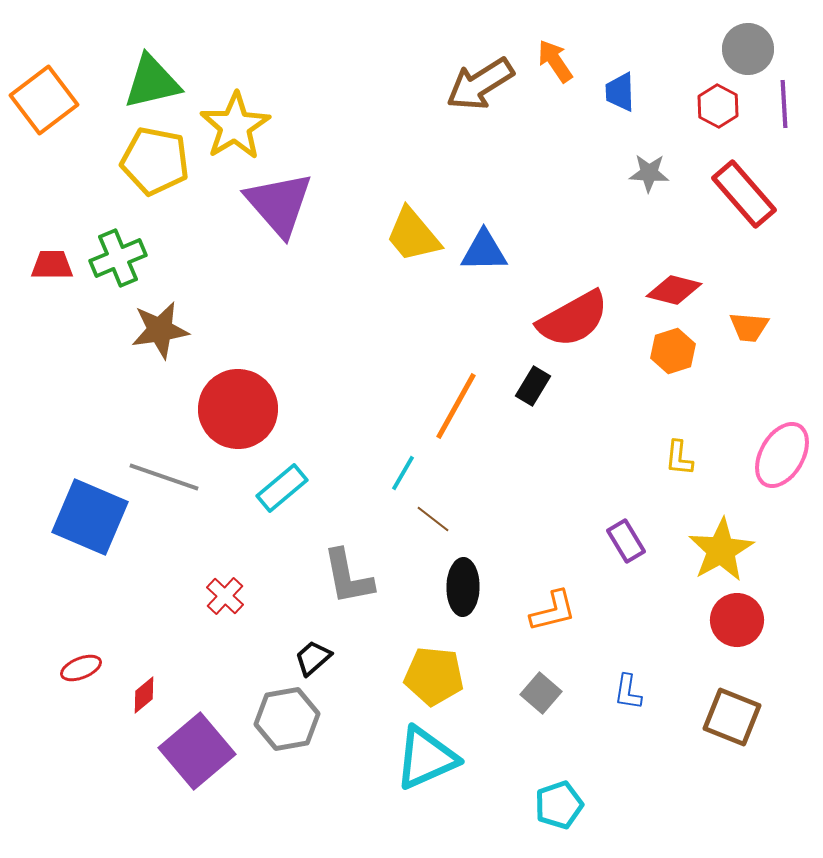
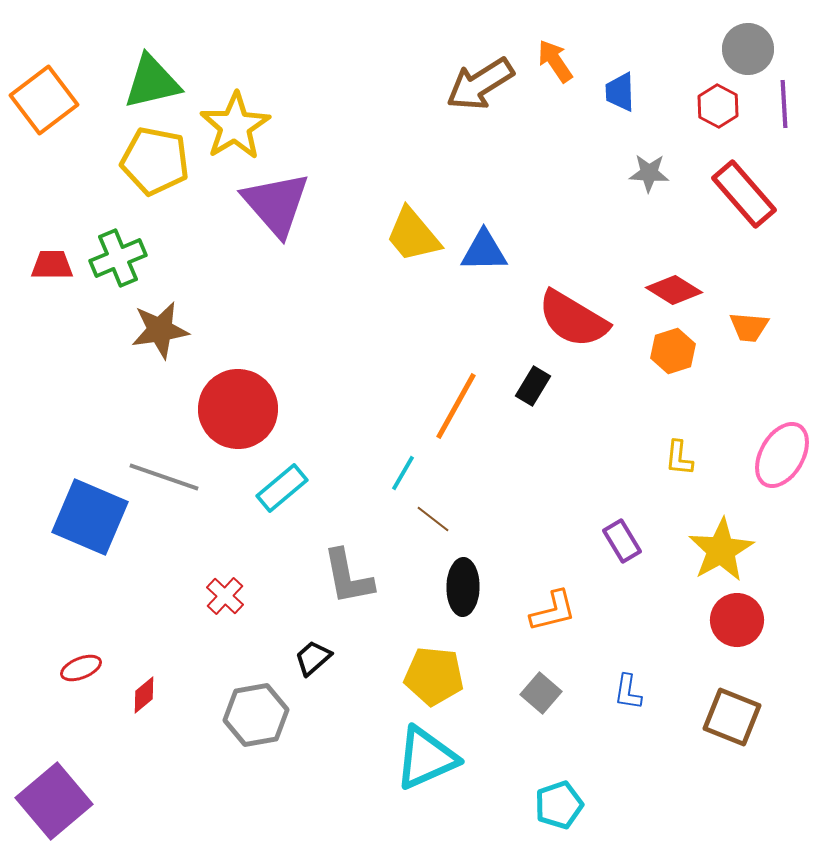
purple triangle at (279, 204): moved 3 px left
red diamond at (674, 290): rotated 18 degrees clockwise
red semicircle at (573, 319): rotated 60 degrees clockwise
purple rectangle at (626, 541): moved 4 px left
gray hexagon at (287, 719): moved 31 px left, 4 px up
purple square at (197, 751): moved 143 px left, 50 px down
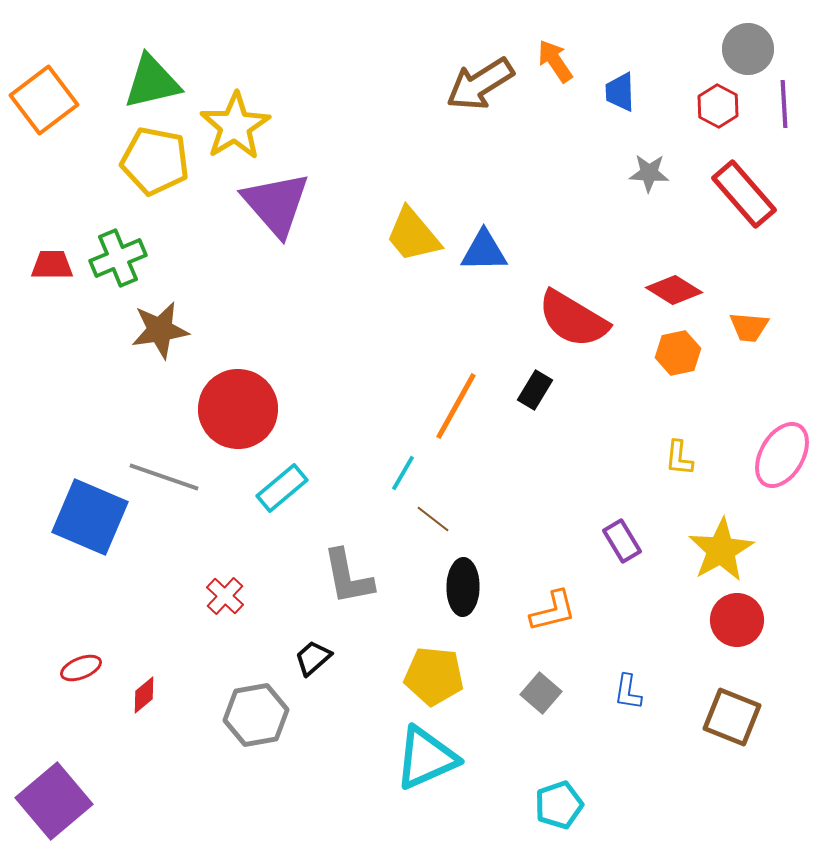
orange hexagon at (673, 351): moved 5 px right, 2 px down; rotated 6 degrees clockwise
black rectangle at (533, 386): moved 2 px right, 4 px down
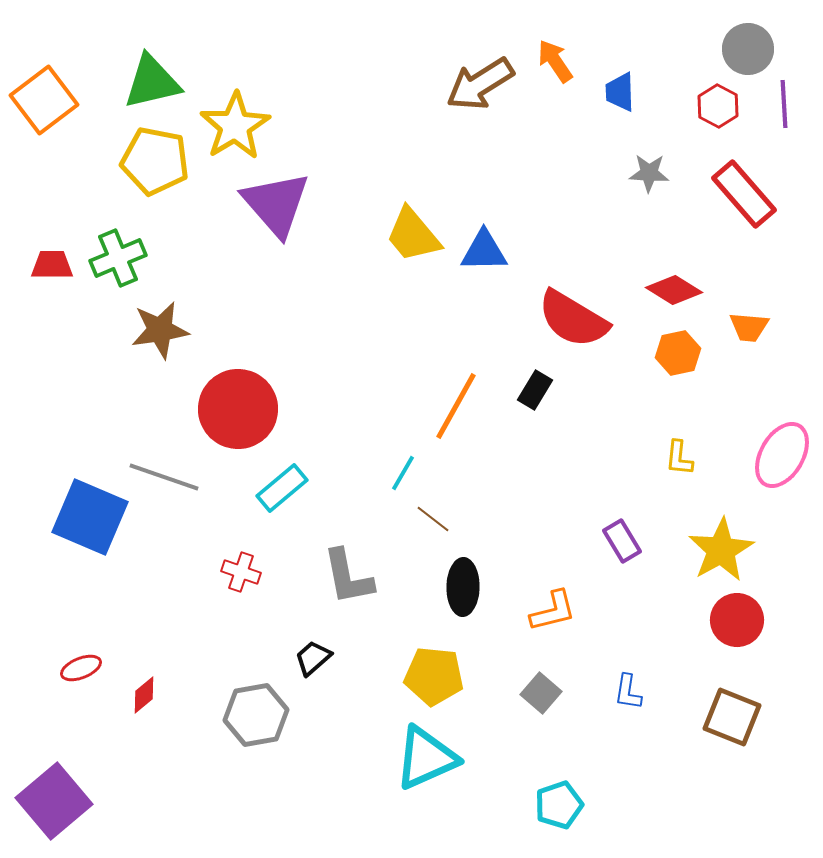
red cross at (225, 596): moved 16 px right, 24 px up; rotated 24 degrees counterclockwise
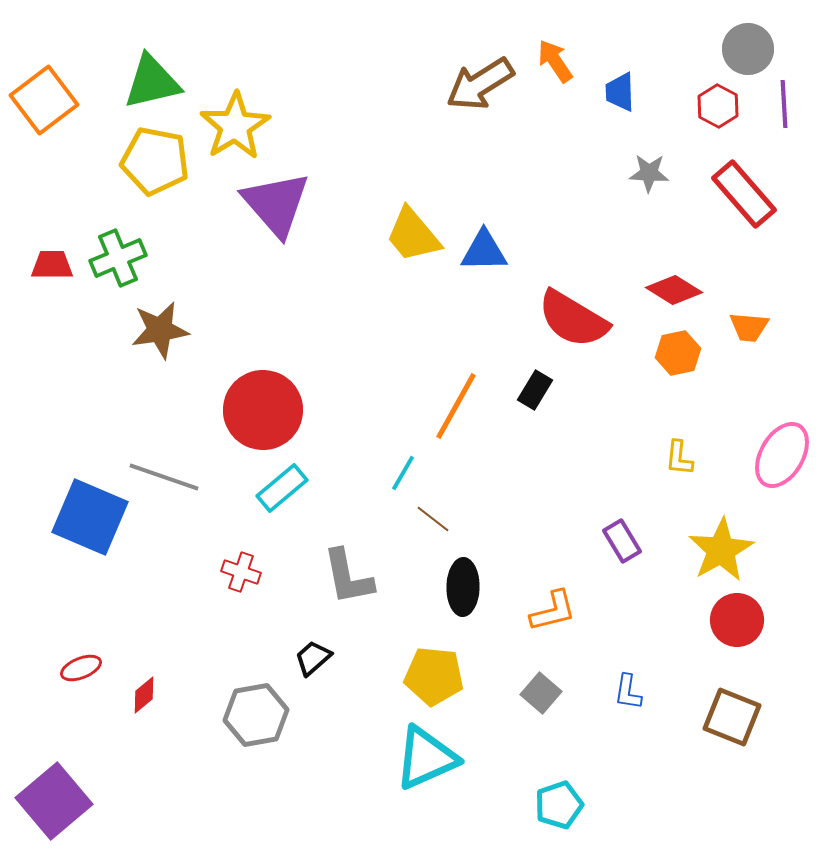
red circle at (238, 409): moved 25 px right, 1 px down
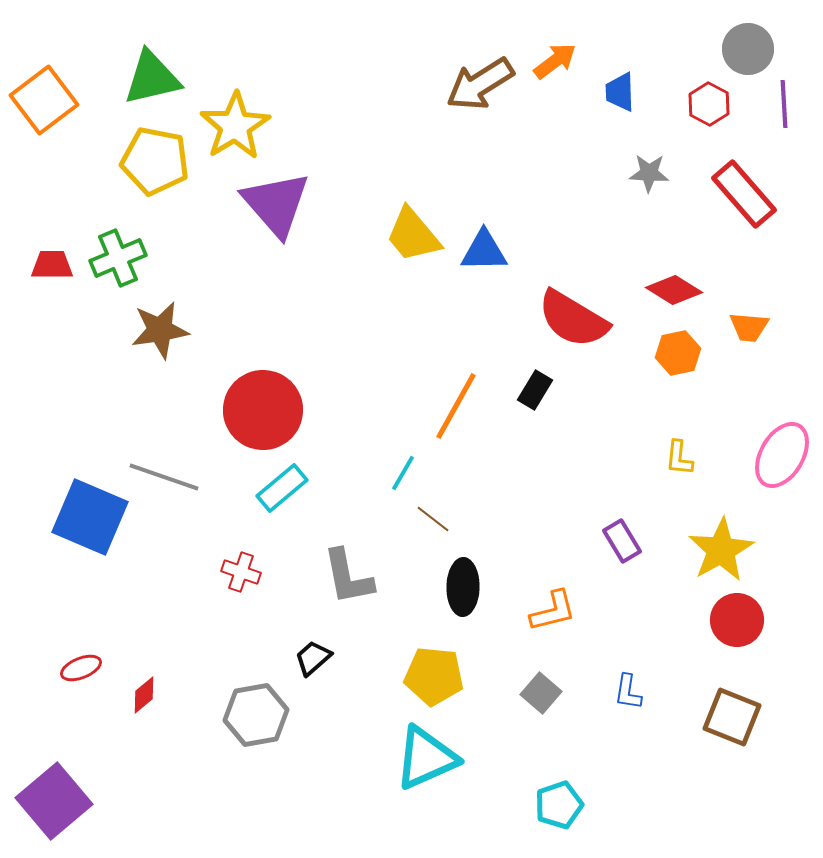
orange arrow at (555, 61): rotated 87 degrees clockwise
green triangle at (152, 82): moved 4 px up
red hexagon at (718, 106): moved 9 px left, 2 px up
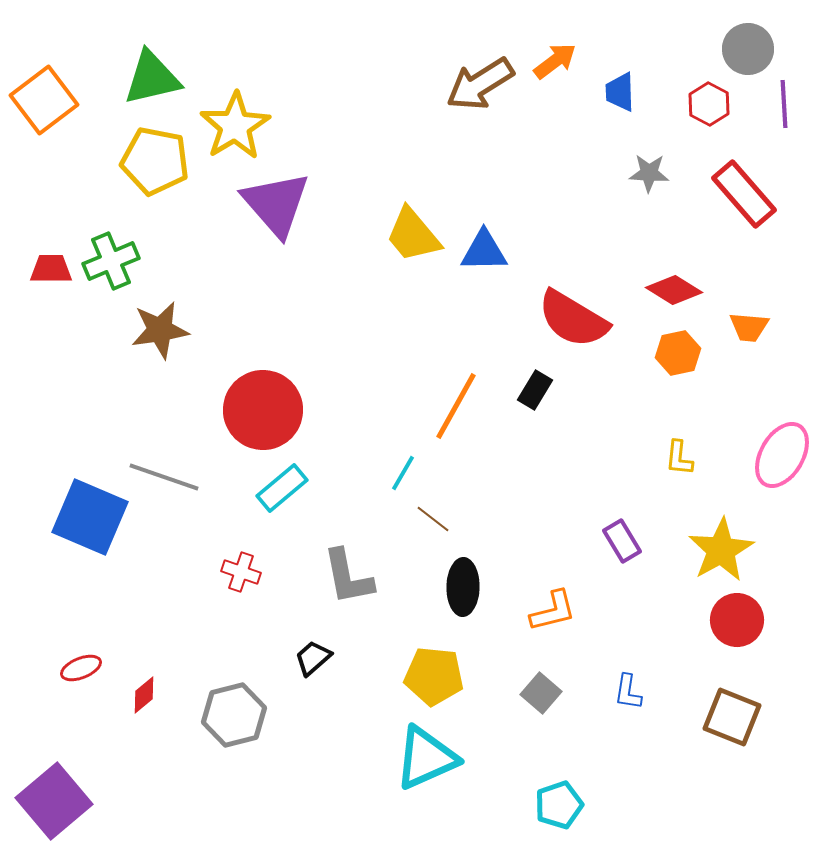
green cross at (118, 258): moved 7 px left, 3 px down
red trapezoid at (52, 265): moved 1 px left, 4 px down
gray hexagon at (256, 715): moved 22 px left; rotated 4 degrees counterclockwise
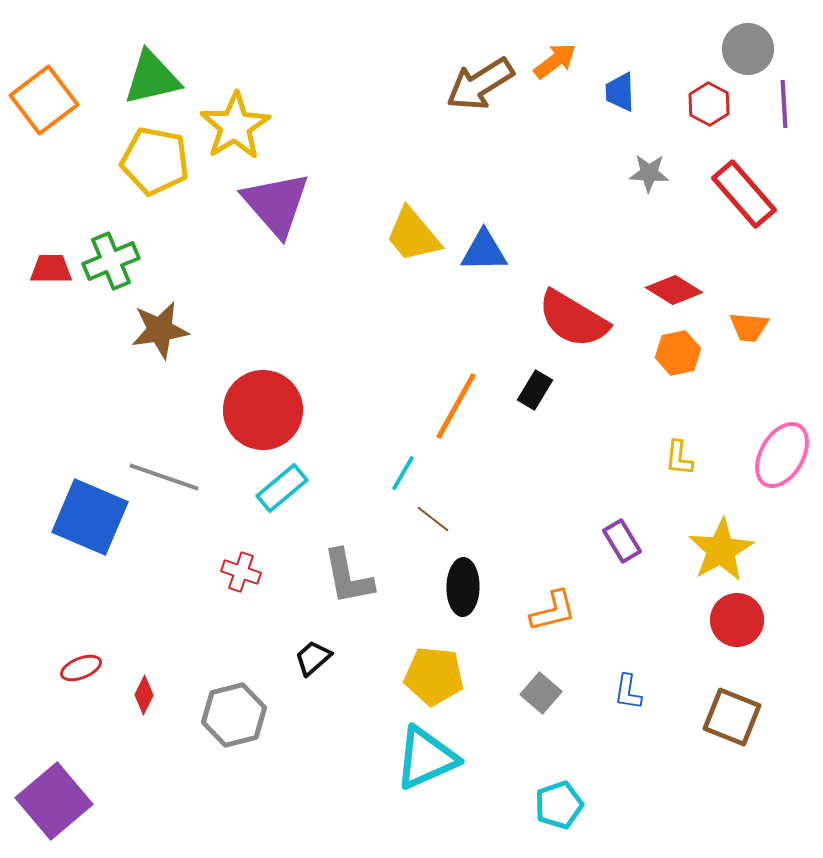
red diamond at (144, 695): rotated 24 degrees counterclockwise
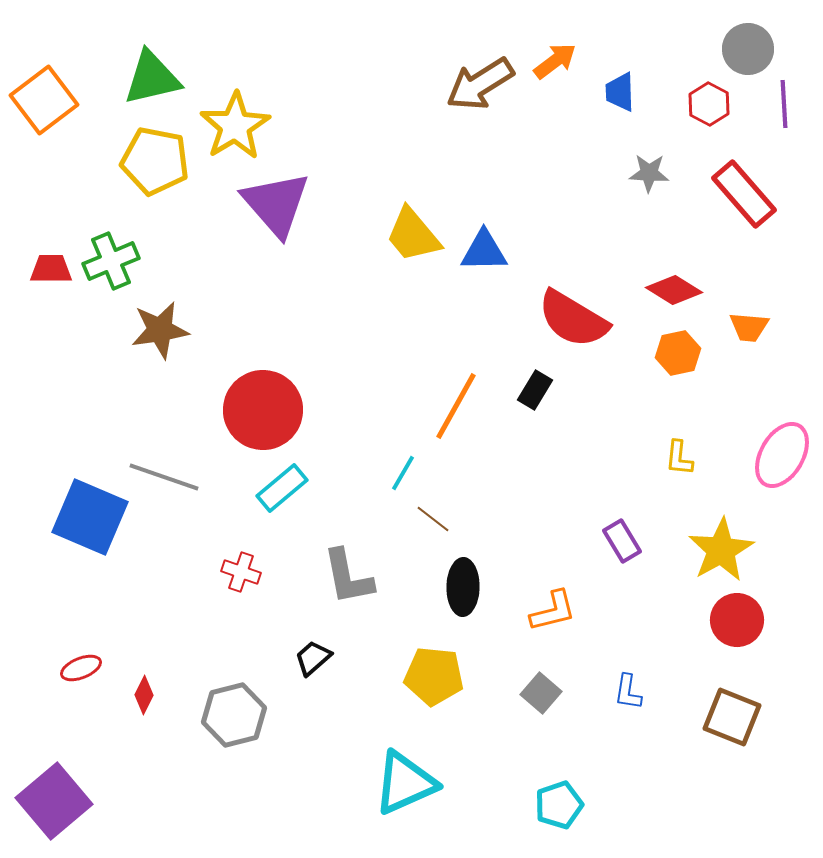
cyan triangle at (426, 758): moved 21 px left, 25 px down
